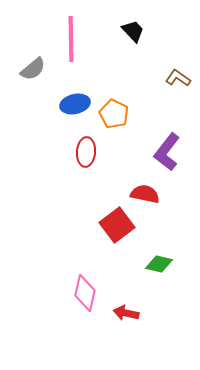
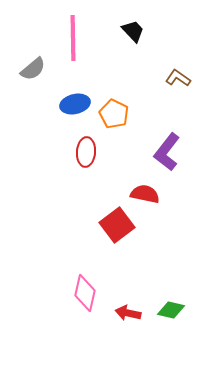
pink line: moved 2 px right, 1 px up
green diamond: moved 12 px right, 46 px down
red arrow: moved 2 px right
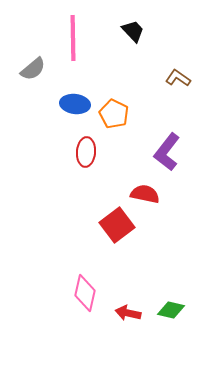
blue ellipse: rotated 20 degrees clockwise
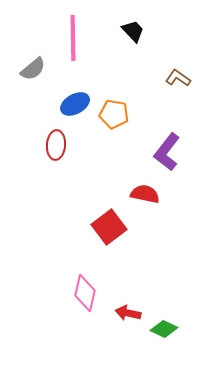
blue ellipse: rotated 36 degrees counterclockwise
orange pentagon: rotated 16 degrees counterclockwise
red ellipse: moved 30 px left, 7 px up
red square: moved 8 px left, 2 px down
green diamond: moved 7 px left, 19 px down; rotated 12 degrees clockwise
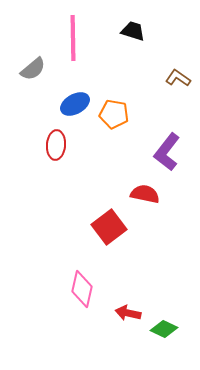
black trapezoid: rotated 30 degrees counterclockwise
pink diamond: moved 3 px left, 4 px up
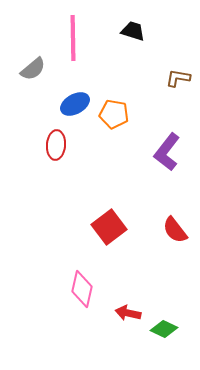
brown L-shape: rotated 25 degrees counterclockwise
red semicircle: moved 30 px right, 36 px down; rotated 140 degrees counterclockwise
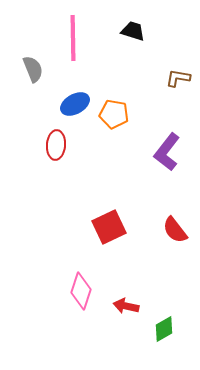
gray semicircle: rotated 72 degrees counterclockwise
red square: rotated 12 degrees clockwise
pink diamond: moved 1 px left, 2 px down; rotated 6 degrees clockwise
red arrow: moved 2 px left, 7 px up
green diamond: rotated 56 degrees counterclockwise
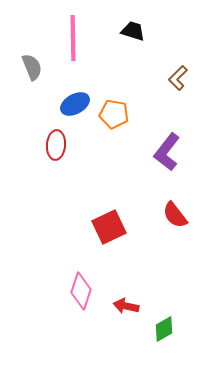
gray semicircle: moved 1 px left, 2 px up
brown L-shape: rotated 55 degrees counterclockwise
red semicircle: moved 15 px up
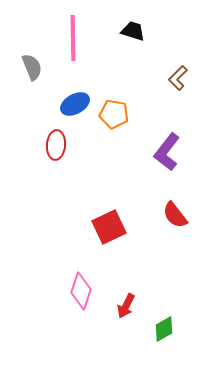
red arrow: rotated 75 degrees counterclockwise
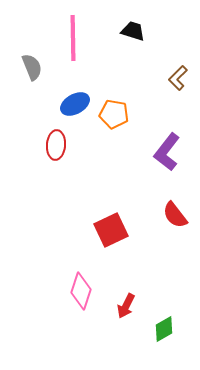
red square: moved 2 px right, 3 px down
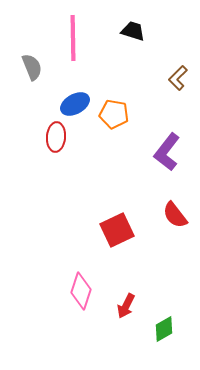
red ellipse: moved 8 px up
red square: moved 6 px right
